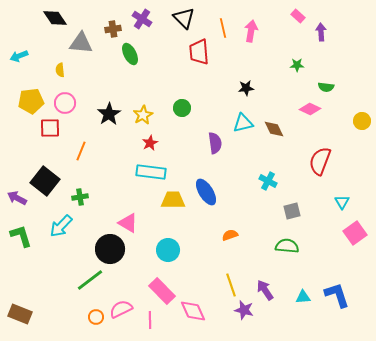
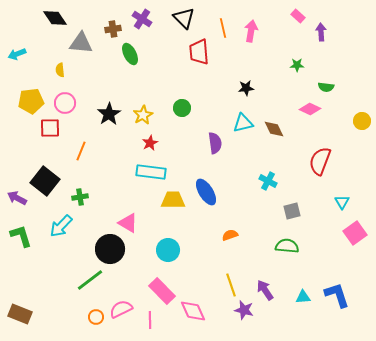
cyan arrow at (19, 56): moved 2 px left, 2 px up
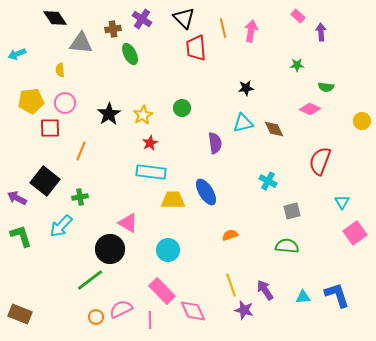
red trapezoid at (199, 52): moved 3 px left, 4 px up
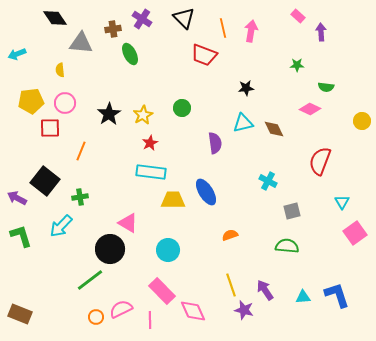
red trapezoid at (196, 48): moved 8 px right, 7 px down; rotated 64 degrees counterclockwise
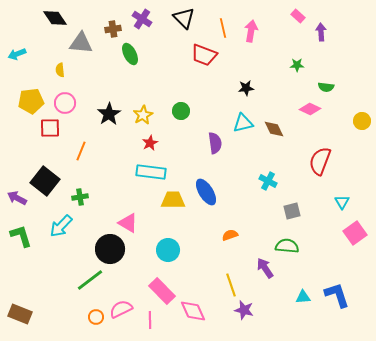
green circle at (182, 108): moved 1 px left, 3 px down
purple arrow at (265, 290): moved 22 px up
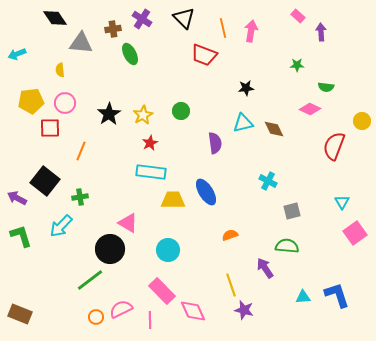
red semicircle at (320, 161): moved 14 px right, 15 px up
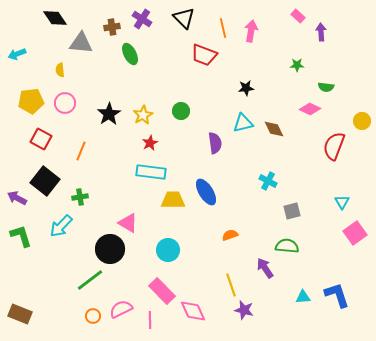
brown cross at (113, 29): moved 1 px left, 2 px up
red square at (50, 128): moved 9 px left, 11 px down; rotated 30 degrees clockwise
orange circle at (96, 317): moved 3 px left, 1 px up
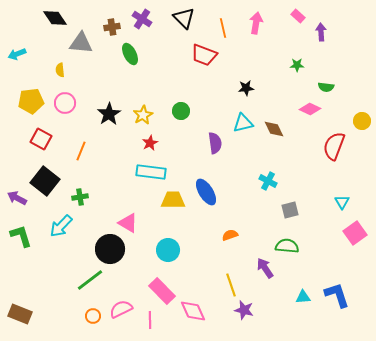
pink arrow at (251, 31): moved 5 px right, 8 px up
gray square at (292, 211): moved 2 px left, 1 px up
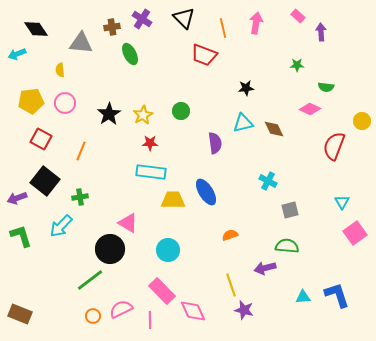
black diamond at (55, 18): moved 19 px left, 11 px down
red star at (150, 143): rotated 28 degrees clockwise
purple arrow at (17, 198): rotated 48 degrees counterclockwise
purple arrow at (265, 268): rotated 70 degrees counterclockwise
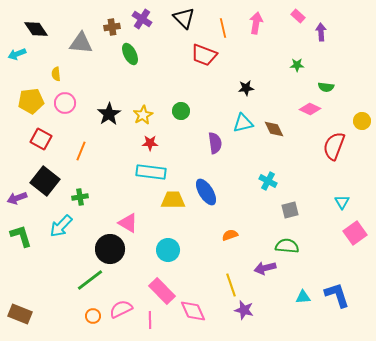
yellow semicircle at (60, 70): moved 4 px left, 4 px down
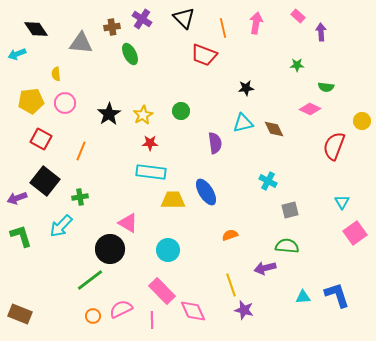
pink line at (150, 320): moved 2 px right
